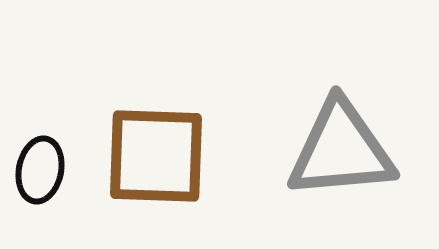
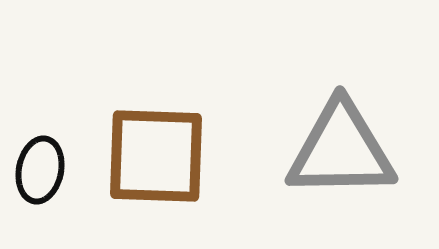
gray triangle: rotated 4 degrees clockwise
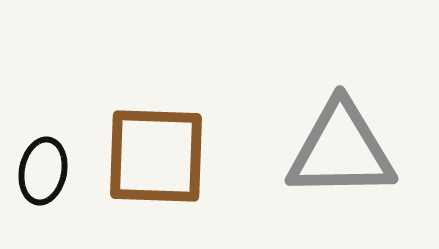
black ellipse: moved 3 px right, 1 px down
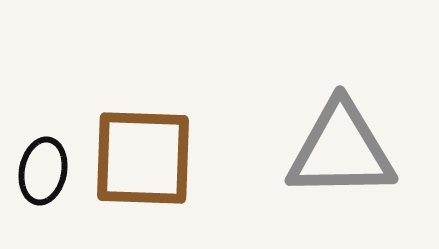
brown square: moved 13 px left, 2 px down
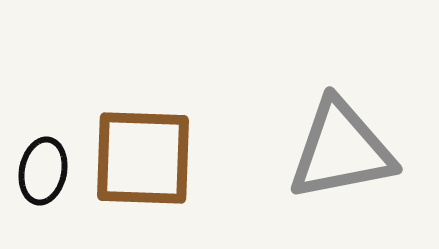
gray triangle: rotated 10 degrees counterclockwise
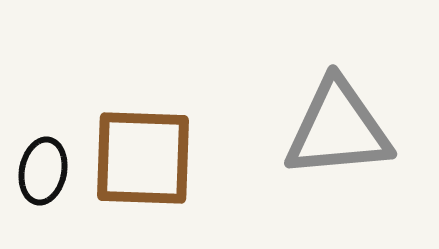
gray triangle: moved 3 px left, 21 px up; rotated 6 degrees clockwise
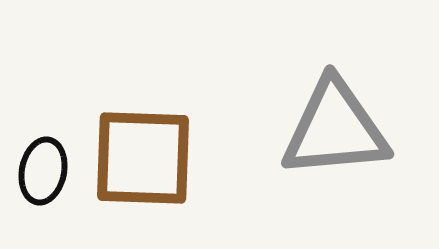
gray triangle: moved 3 px left
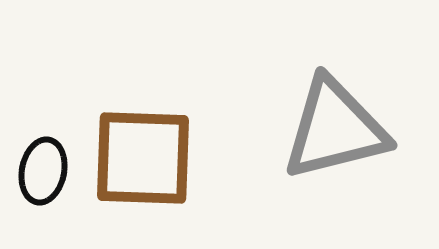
gray triangle: rotated 9 degrees counterclockwise
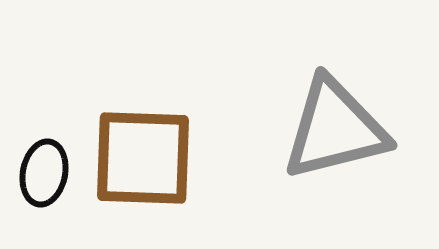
black ellipse: moved 1 px right, 2 px down
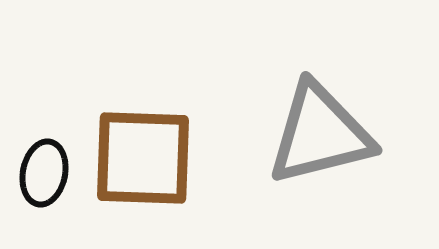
gray triangle: moved 15 px left, 5 px down
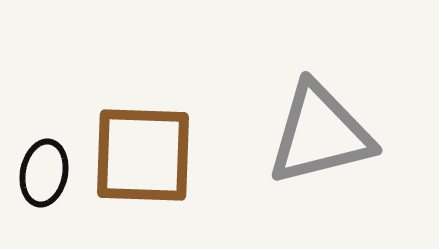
brown square: moved 3 px up
